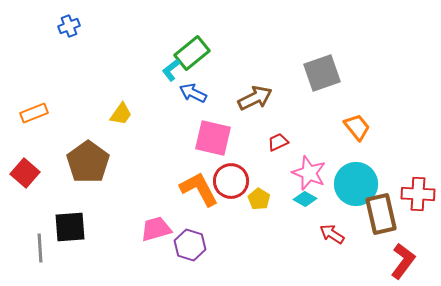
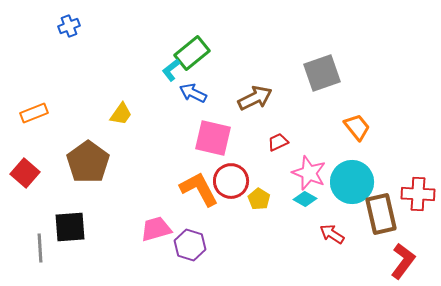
cyan circle: moved 4 px left, 2 px up
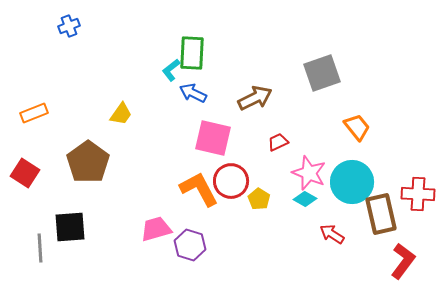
green rectangle: rotated 48 degrees counterclockwise
red square: rotated 8 degrees counterclockwise
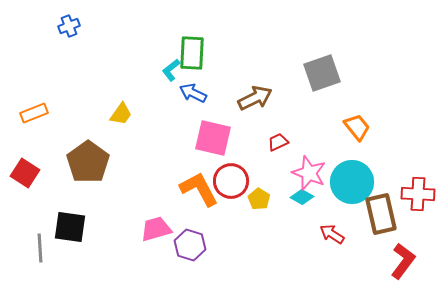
cyan diamond: moved 3 px left, 2 px up
black square: rotated 12 degrees clockwise
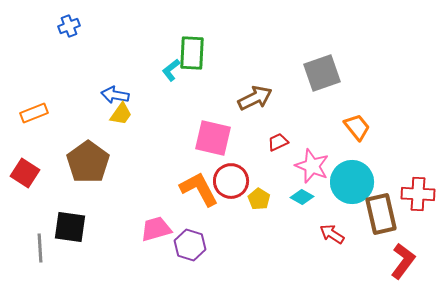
blue arrow: moved 78 px left, 2 px down; rotated 16 degrees counterclockwise
pink star: moved 3 px right, 7 px up
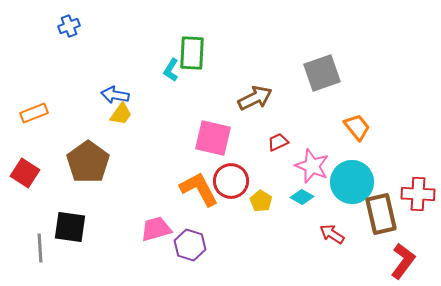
cyan L-shape: rotated 20 degrees counterclockwise
yellow pentagon: moved 2 px right, 2 px down
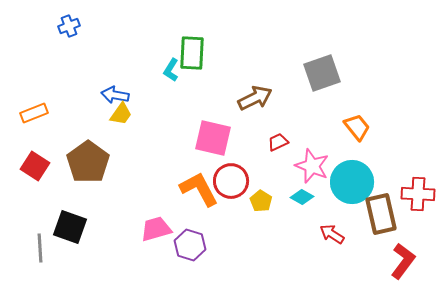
red square: moved 10 px right, 7 px up
black square: rotated 12 degrees clockwise
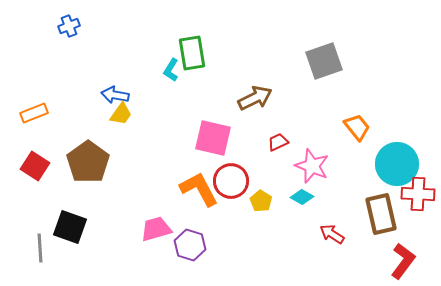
green rectangle: rotated 12 degrees counterclockwise
gray square: moved 2 px right, 12 px up
cyan circle: moved 45 px right, 18 px up
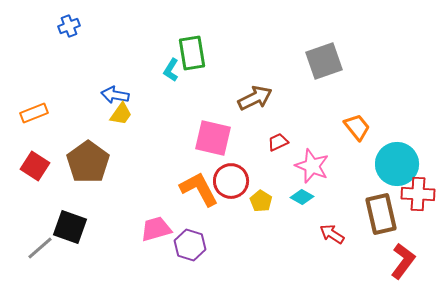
gray line: rotated 52 degrees clockwise
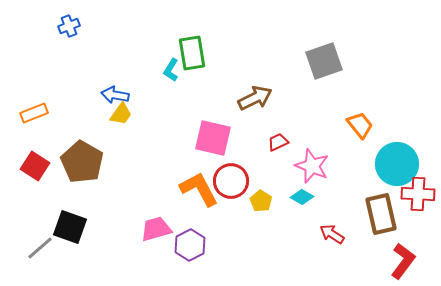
orange trapezoid: moved 3 px right, 2 px up
brown pentagon: moved 6 px left; rotated 6 degrees counterclockwise
purple hexagon: rotated 16 degrees clockwise
